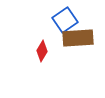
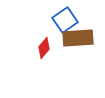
red diamond: moved 2 px right, 3 px up; rotated 10 degrees clockwise
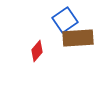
red diamond: moved 7 px left, 3 px down
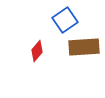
brown rectangle: moved 6 px right, 9 px down
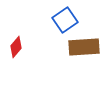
red diamond: moved 21 px left, 4 px up
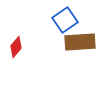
brown rectangle: moved 4 px left, 5 px up
